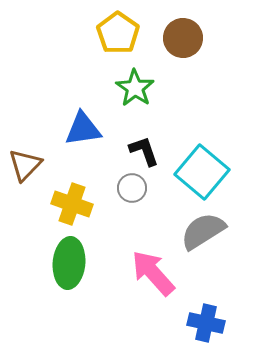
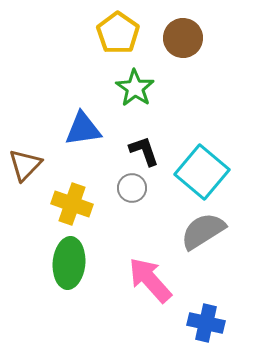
pink arrow: moved 3 px left, 7 px down
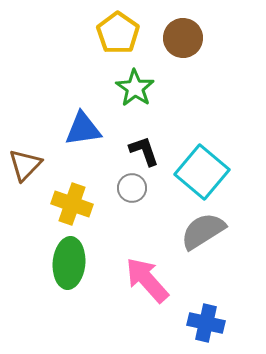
pink arrow: moved 3 px left
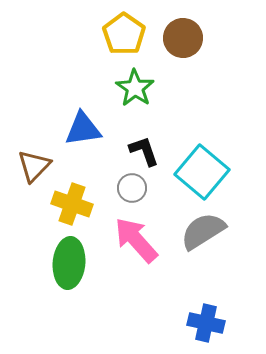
yellow pentagon: moved 6 px right, 1 px down
brown triangle: moved 9 px right, 1 px down
pink arrow: moved 11 px left, 40 px up
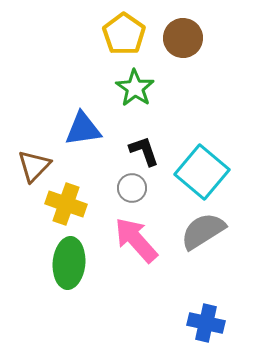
yellow cross: moved 6 px left
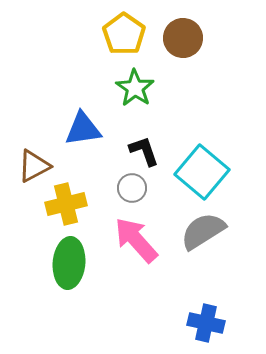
brown triangle: rotated 18 degrees clockwise
yellow cross: rotated 33 degrees counterclockwise
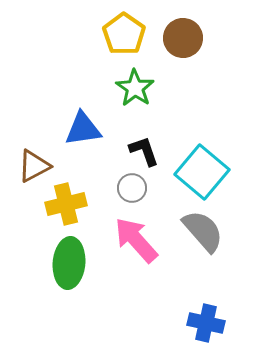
gray semicircle: rotated 81 degrees clockwise
